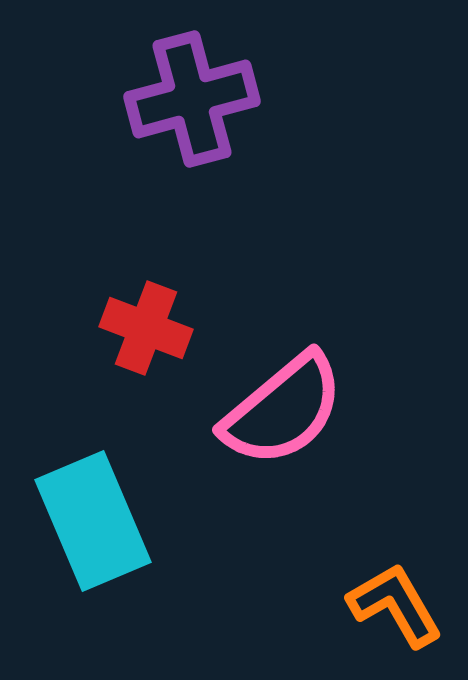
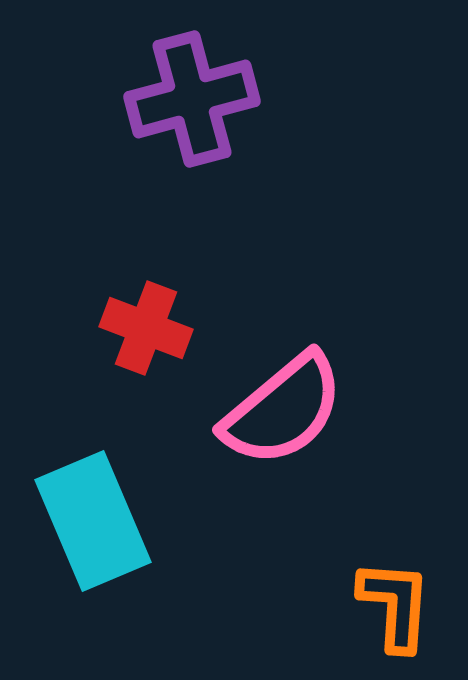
orange L-shape: rotated 34 degrees clockwise
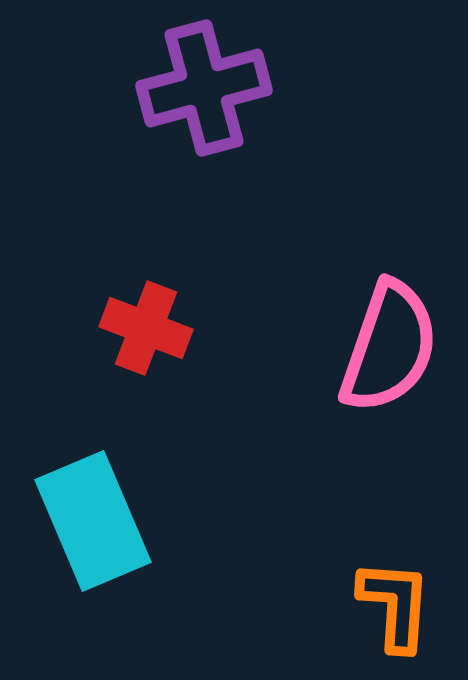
purple cross: moved 12 px right, 11 px up
pink semicircle: moved 106 px right, 63 px up; rotated 31 degrees counterclockwise
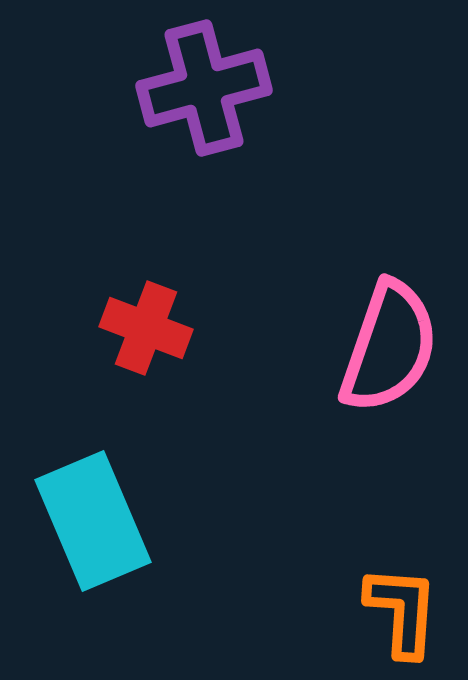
orange L-shape: moved 7 px right, 6 px down
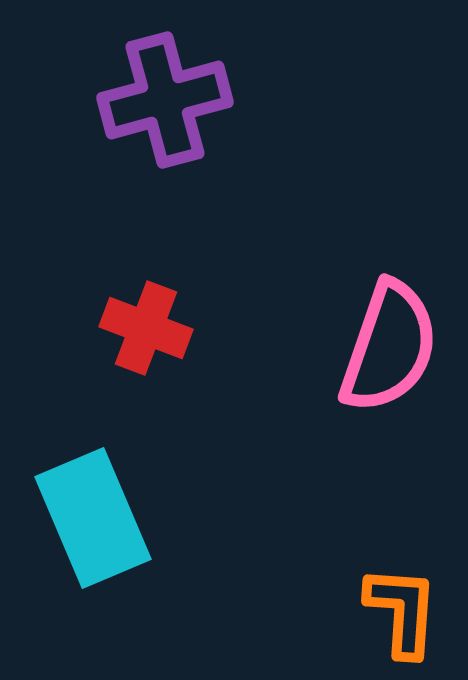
purple cross: moved 39 px left, 12 px down
cyan rectangle: moved 3 px up
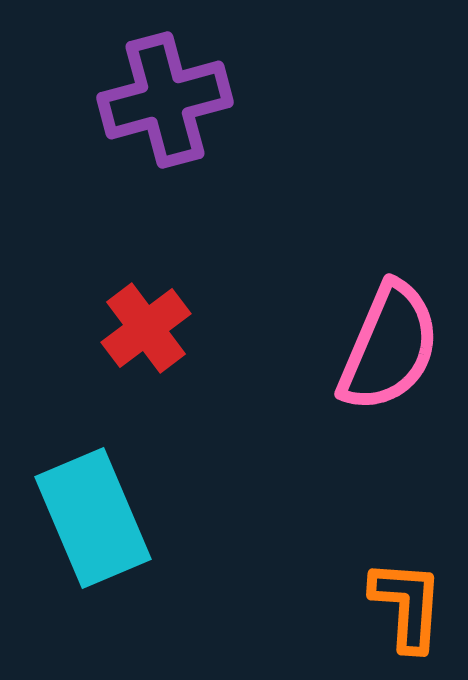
red cross: rotated 32 degrees clockwise
pink semicircle: rotated 4 degrees clockwise
orange L-shape: moved 5 px right, 6 px up
